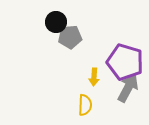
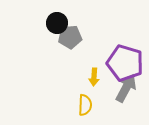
black circle: moved 1 px right, 1 px down
purple pentagon: moved 1 px down
gray arrow: moved 2 px left
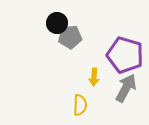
purple pentagon: moved 8 px up
yellow semicircle: moved 5 px left
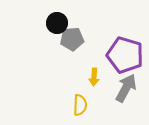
gray pentagon: moved 2 px right, 2 px down
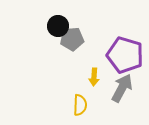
black circle: moved 1 px right, 3 px down
gray arrow: moved 4 px left
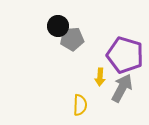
yellow arrow: moved 6 px right
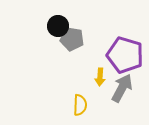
gray pentagon: rotated 15 degrees clockwise
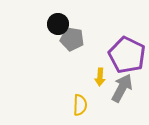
black circle: moved 2 px up
purple pentagon: moved 2 px right; rotated 9 degrees clockwise
